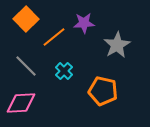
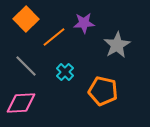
cyan cross: moved 1 px right, 1 px down
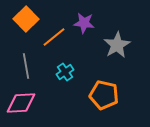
purple star: rotated 10 degrees clockwise
gray line: rotated 35 degrees clockwise
cyan cross: rotated 12 degrees clockwise
orange pentagon: moved 1 px right, 4 px down
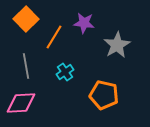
orange line: rotated 20 degrees counterclockwise
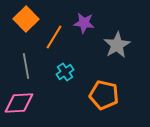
pink diamond: moved 2 px left
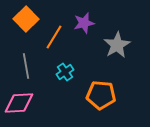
purple star: rotated 20 degrees counterclockwise
orange pentagon: moved 3 px left; rotated 8 degrees counterclockwise
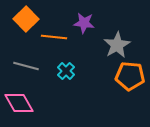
purple star: rotated 20 degrees clockwise
orange line: rotated 65 degrees clockwise
gray line: rotated 65 degrees counterclockwise
cyan cross: moved 1 px right, 1 px up; rotated 12 degrees counterclockwise
orange pentagon: moved 29 px right, 19 px up
pink diamond: rotated 64 degrees clockwise
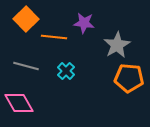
orange pentagon: moved 1 px left, 2 px down
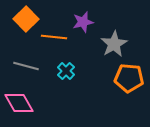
purple star: moved 1 px left, 1 px up; rotated 20 degrees counterclockwise
gray star: moved 3 px left, 1 px up
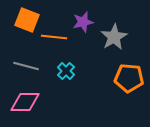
orange square: moved 1 px right, 1 px down; rotated 25 degrees counterclockwise
gray star: moved 7 px up
pink diamond: moved 6 px right, 1 px up; rotated 60 degrees counterclockwise
